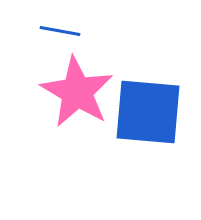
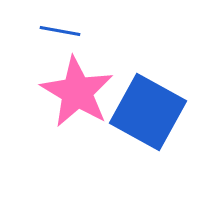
blue square: rotated 24 degrees clockwise
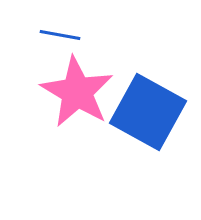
blue line: moved 4 px down
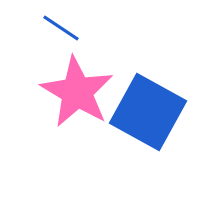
blue line: moved 1 px right, 7 px up; rotated 24 degrees clockwise
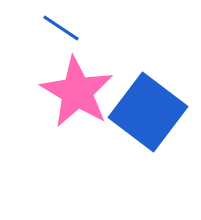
blue square: rotated 8 degrees clockwise
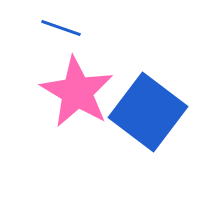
blue line: rotated 15 degrees counterclockwise
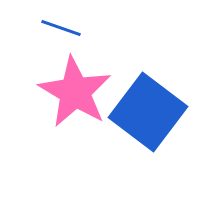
pink star: moved 2 px left
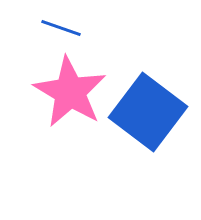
pink star: moved 5 px left
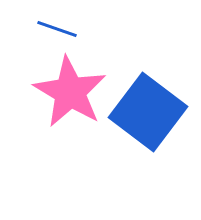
blue line: moved 4 px left, 1 px down
